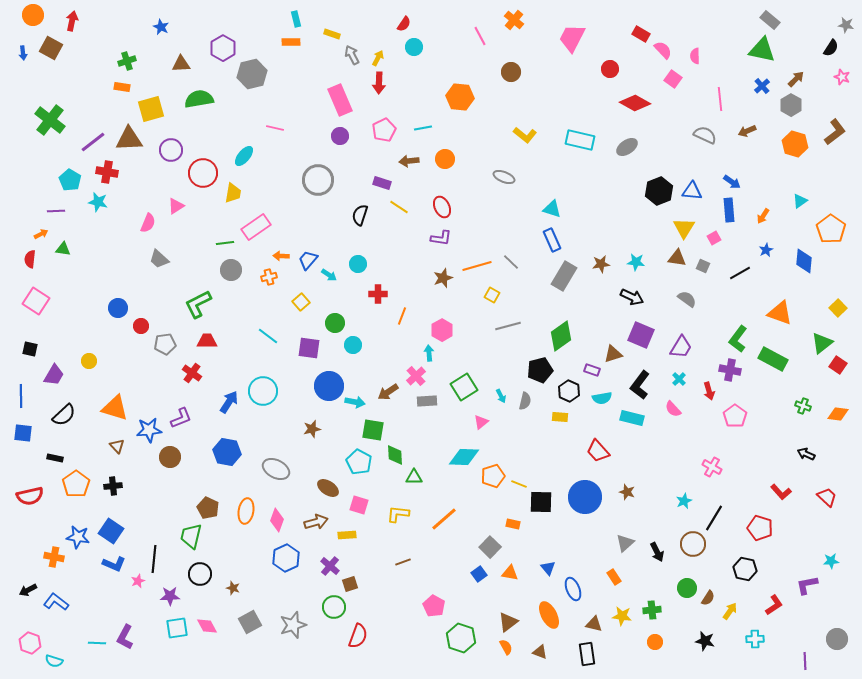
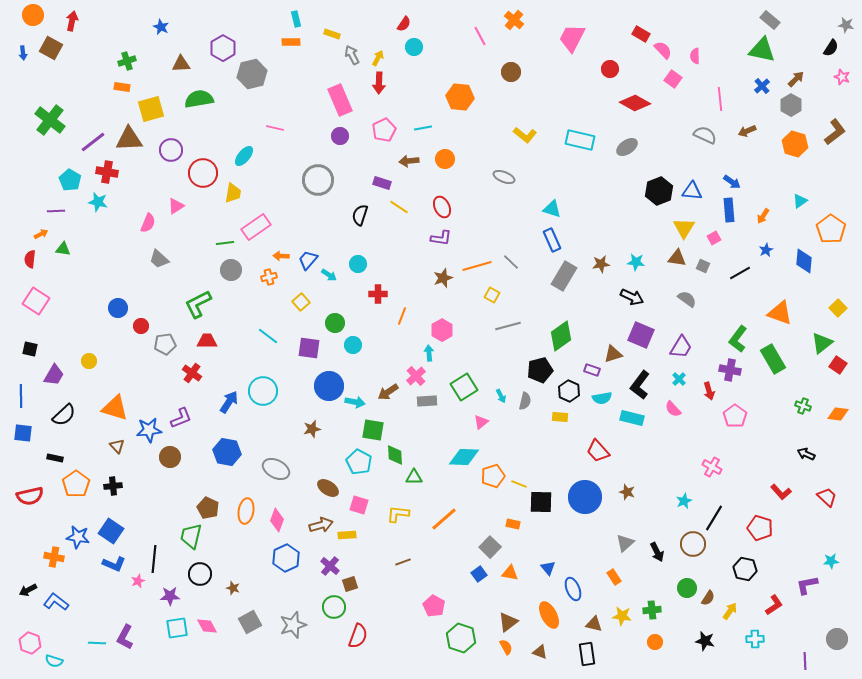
green rectangle at (773, 359): rotated 32 degrees clockwise
brown arrow at (316, 522): moved 5 px right, 3 px down
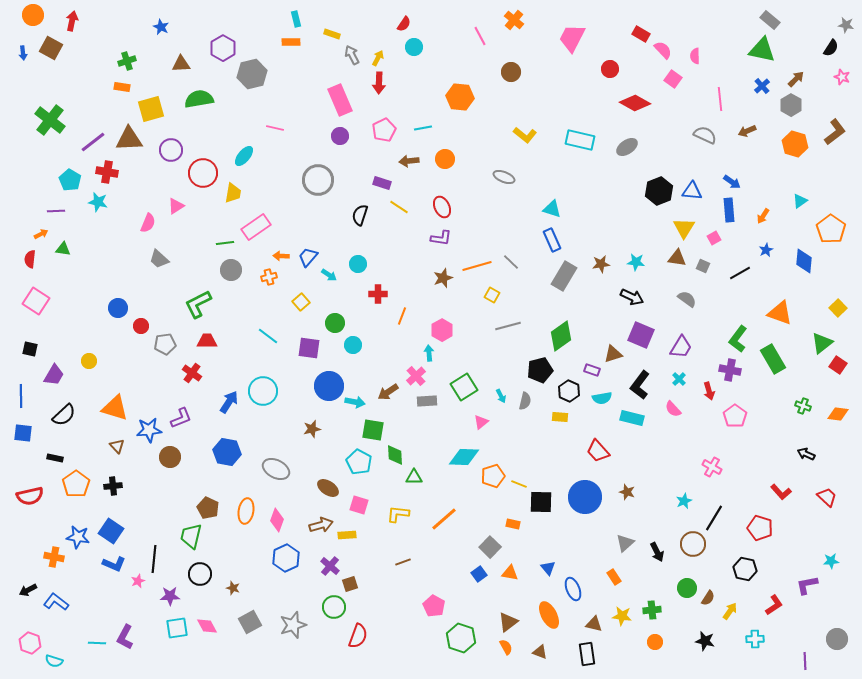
blue trapezoid at (308, 260): moved 3 px up
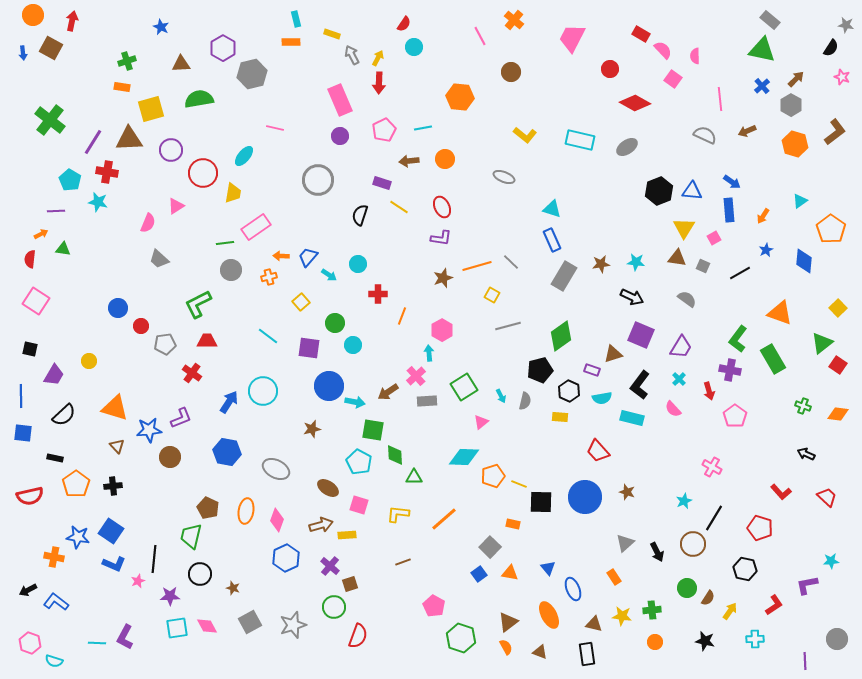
purple line at (93, 142): rotated 20 degrees counterclockwise
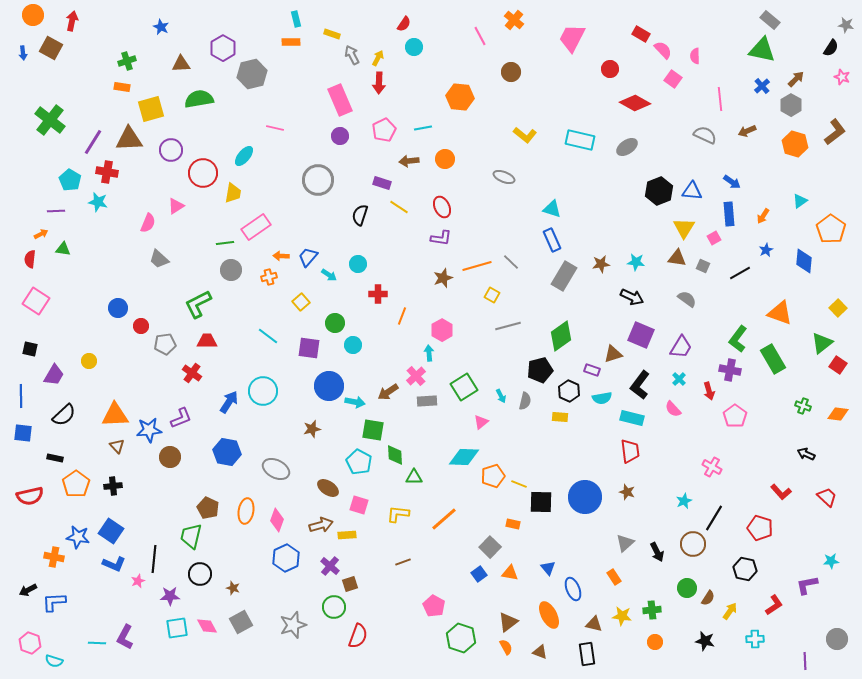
blue rectangle at (729, 210): moved 4 px down
orange triangle at (115, 408): moved 7 px down; rotated 20 degrees counterclockwise
red trapezoid at (598, 451): moved 32 px right; rotated 145 degrees counterclockwise
blue L-shape at (56, 602): moved 2 px left; rotated 40 degrees counterclockwise
gray square at (250, 622): moved 9 px left
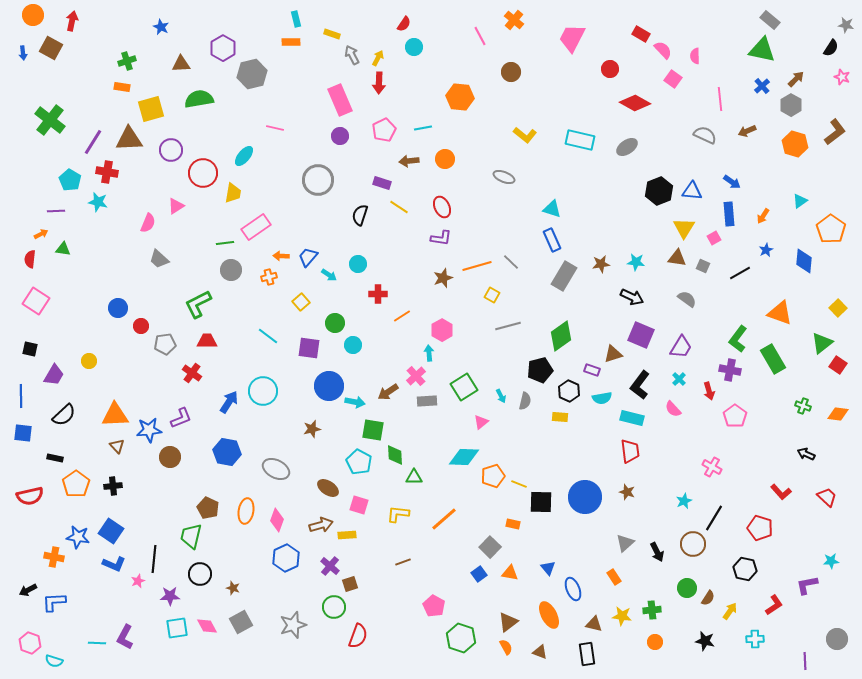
orange line at (402, 316): rotated 36 degrees clockwise
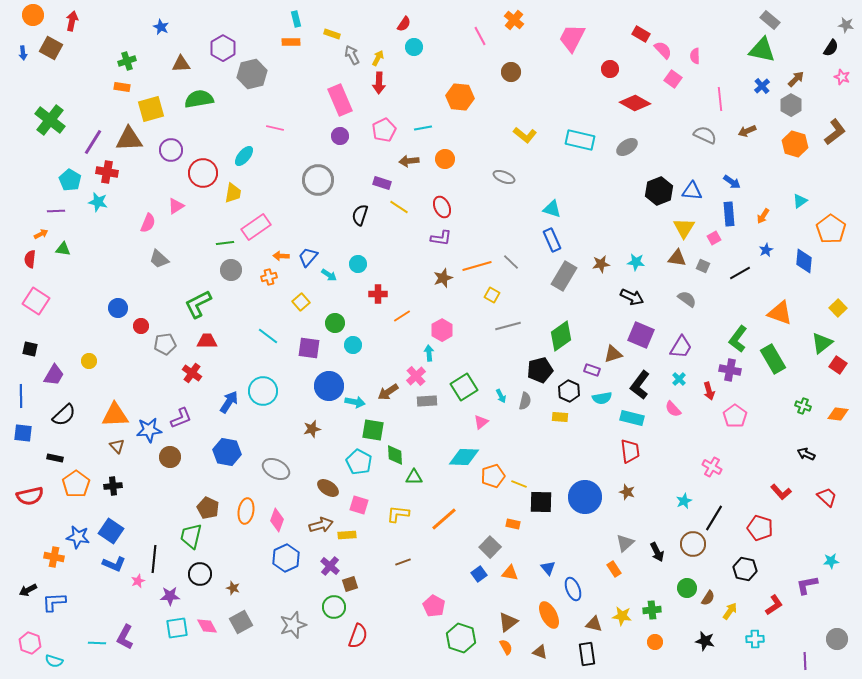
orange rectangle at (614, 577): moved 8 px up
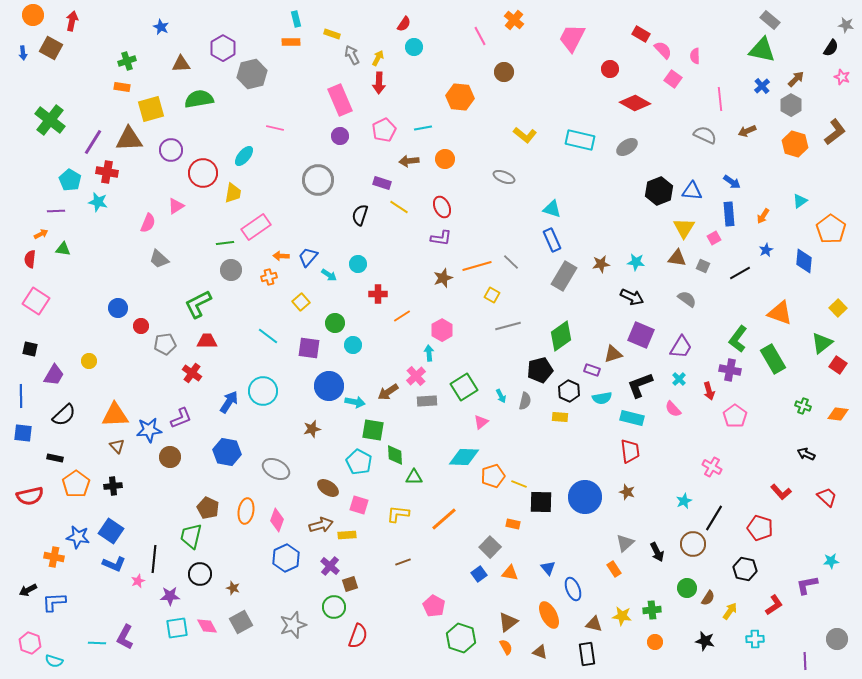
brown circle at (511, 72): moved 7 px left
black L-shape at (640, 385): rotated 32 degrees clockwise
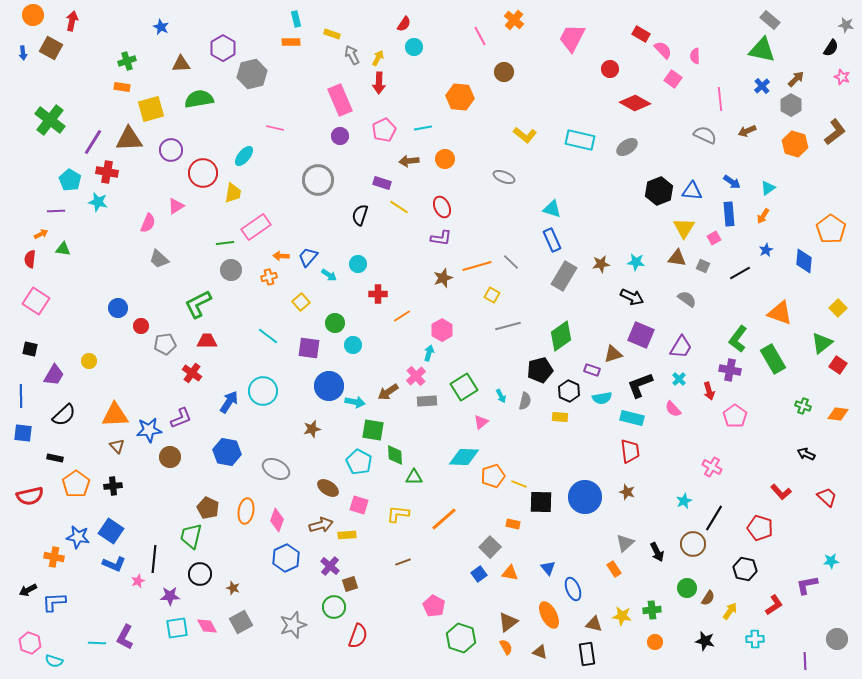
cyan triangle at (800, 201): moved 32 px left, 13 px up
cyan arrow at (429, 353): rotated 21 degrees clockwise
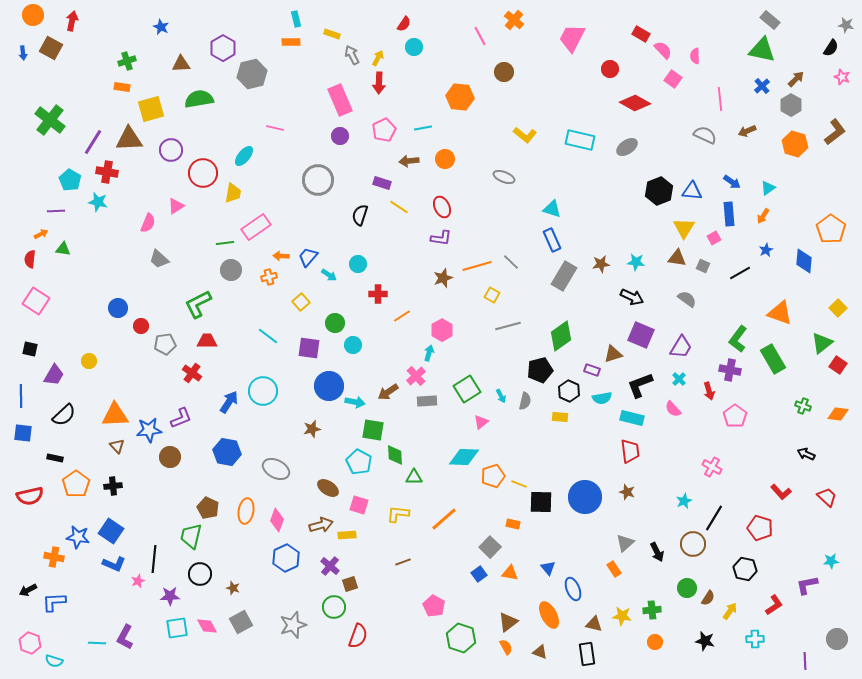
green square at (464, 387): moved 3 px right, 2 px down
